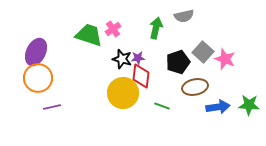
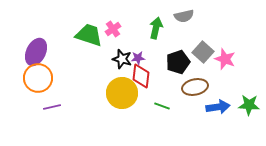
yellow circle: moved 1 px left
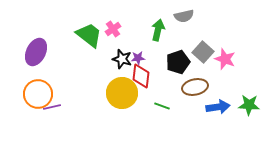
green arrow: moved 2 px right, 2 px down
green trapezoid: rotated 20 degrees clockwise
orange circle: moved 16 px down
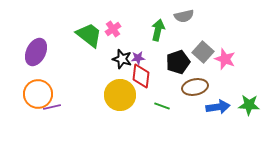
yellow circle: moved 2 px left, 2 px down
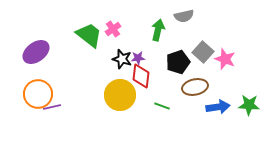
purple ellipse: rotated 28 degrees clockwise
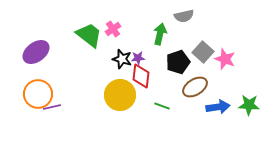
green arrow: moved 2 px right, 4 px down
brown ellipse: rotated 20 degrees counterclockwise
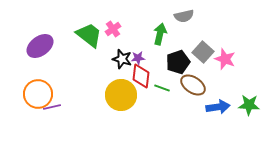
purple ellipse: moved 4 px right, 6 px up
brown ellipse: moved 2 px left, 2 px up; rotated 65 degrees clockwise
yellow circle: moved 1 px right
green line: moved 18 px up
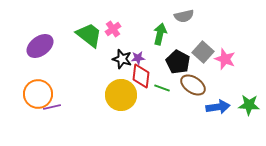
black pentagon: rotated 25 degrees counterclockwise
